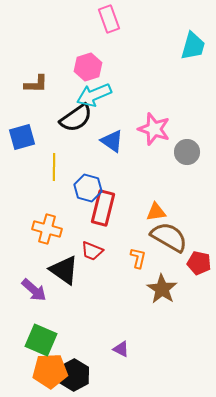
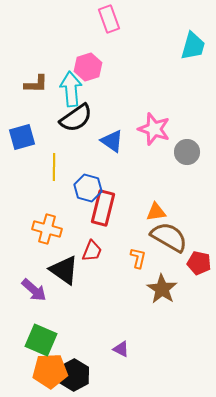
cyan arrow: moved 23 px left, 6 px up; rotated 108 degrees clockwise
red trapezoid: rotated 90 degrees counterclockwise
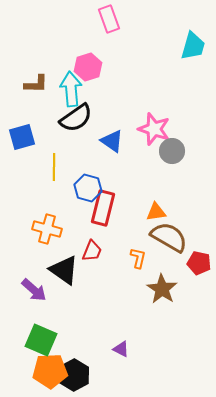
gray circle: moved 15 px left, 1 px up
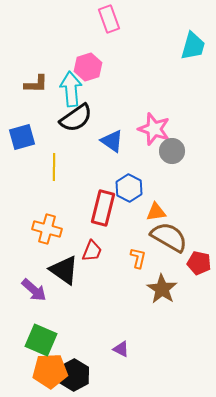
blue hexagon: moved 41 px right; rotated 12 degrees clockwise
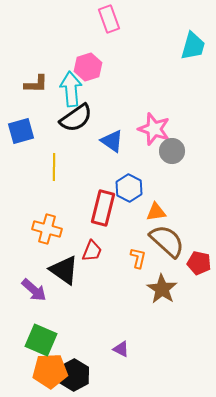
blue square: moved 1 px left, 6 px up
brown semicircle: moved 2 px left, 4 px down; rotated 12 degrees clockwise
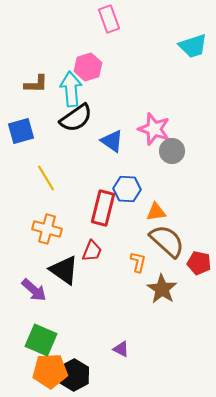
cyan trapezoid: rotated 56 degrees clockwise
yellow line: moved 8 px left, 11 px down; rotated 32 degrees counterclockwise
blue hexagon: moved 2 px left, 1 px down; rotated 24 degrees counterclockwise
orange L-shape: moved 4 px down
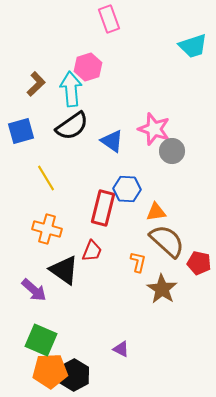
brown L-shape: rotated 45 degrees counterclockwise
black semicircle: moved 4 px left, 8 px down
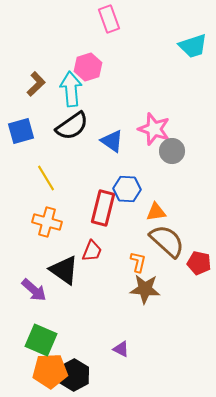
orange cross: moved 7 px up
brown star: moved 17 px left; rotated 28 degrees counterclockwise
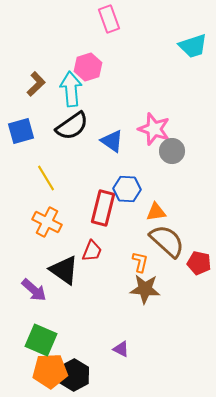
orange cross: rotated 12 degrees clockwise
orange L-shape: moved 2 px right
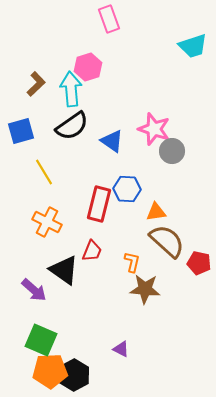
yellow line: moved 2 px left, 6 px up
red rectangle: moved 4 px left, 4 px up
orange L-shape: moved 8 px left
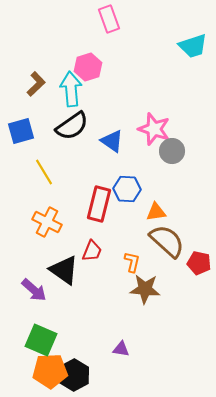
purple triangle: rotated 18 degrees counterclockwise
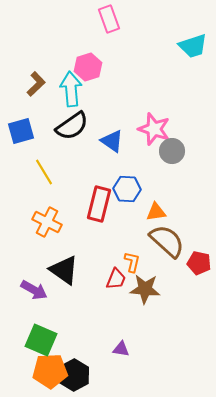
red trapezoid: moved 24 px right, 28 px down
purple arrow: rotated 12 degrees counterclockwise
